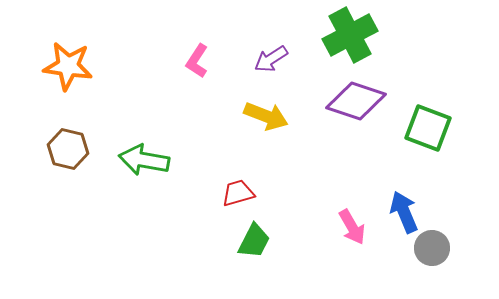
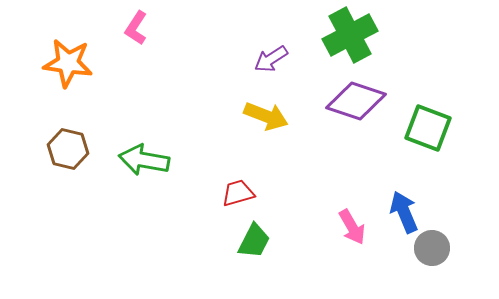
pink L-shape: moved 61 px left, 33 px up
orange star: moved 3 px up
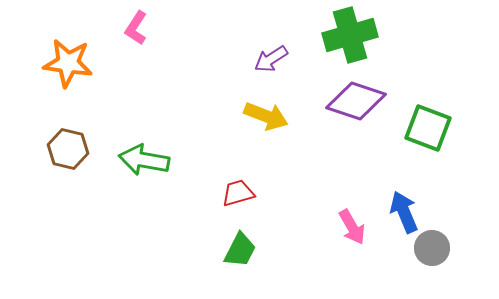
green cross: rotated 12 degrees clockwise
green trapezoid: moved 14 px left, 9 px down
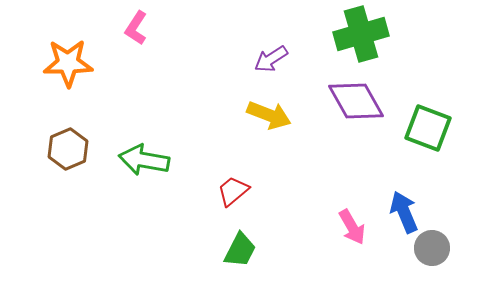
green cross: moved 11 px right, 1 px up
orange star: rotated 9 degrees counterclockwise
purple diamond: rotated 42 degrees clockwise
yellow arrow: moved 3 px right, 1 px up
brown hexagon: rotated 24 degrees clockwise
red trapezoid: moved 5 px left, 2 px up; rotated 24 degrees counterclockwise
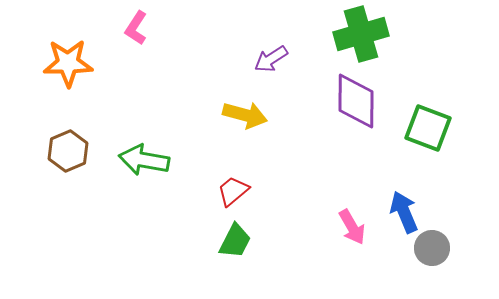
purple diamond: rotated 30 degrees clockwise
yellow arrow: moved 24 px left; rotated 6 degrees counterclockwise
brown hexagon: moved 2 px down
green trapezoid: moved 5 px left, 9 px up
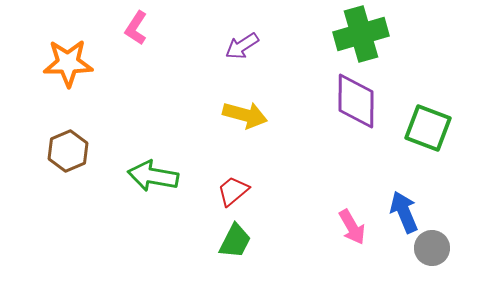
purple arrow: moved 29 px left, 13 px up
green arrow: moved 9 px right, 16 px down
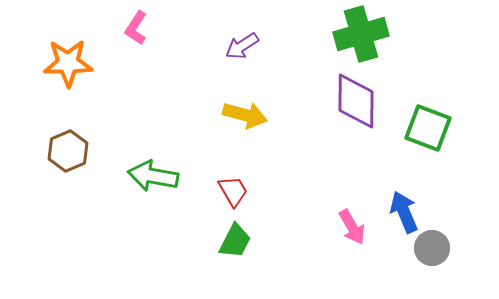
red trapezoid: rotated 100 degrees clockwise
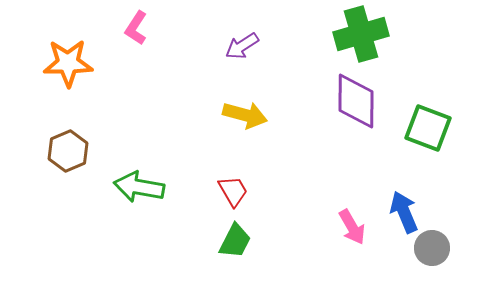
green arrow: moved 14 px left, 11 px down
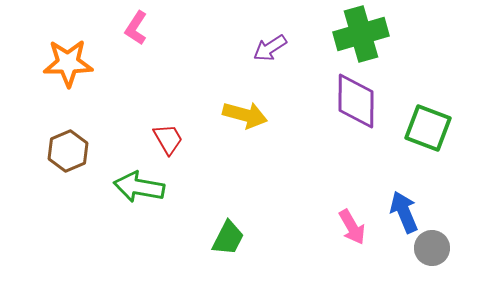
purple arrow: moved 28 px right, 2 px down
red trapezoid: moved 65 px left, 52 px up
green trapezoid: moved 7 px left, 3 px up
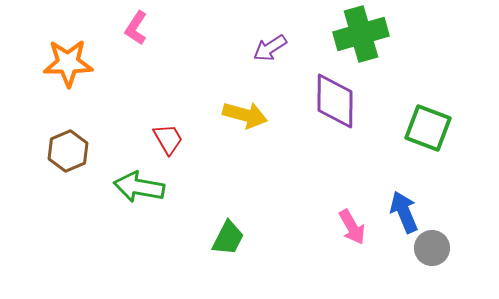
purple diamond: moved 21 px left
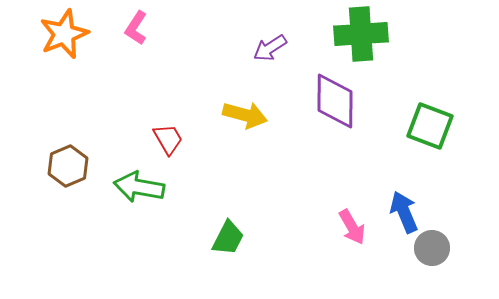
green cross: rotated 12 degrees clockwise
orange star: moved 4 px left, 29 px up; rotated 21 degrees counterclockwise
green square: moved 2 px right, 2 px up
brown hexagon: moved 15 px down
